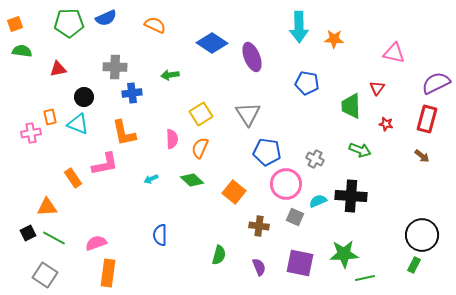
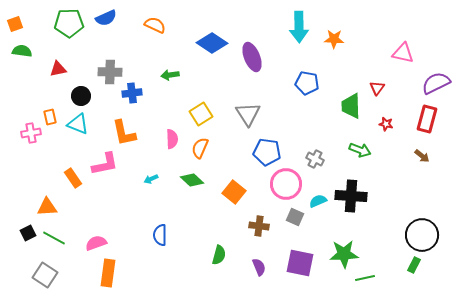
pink triangle at (394, 53): moved 9 px right
gray cross at (115, 67): moved 5 px left, 5 px down
black circle at (84, 97): moved 3 px left, 1 px up
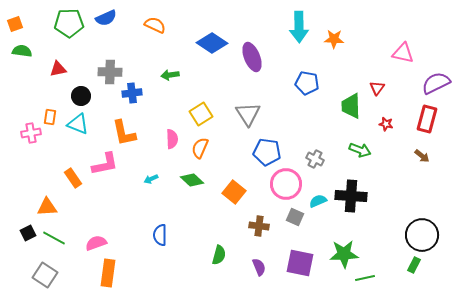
orange rectangle at (50, 117): rotated 21 degrees clockwise
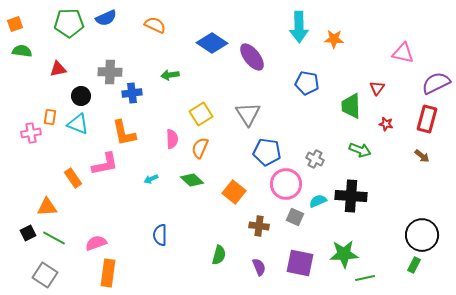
purple ellipse at (252, 57): rotated 16 degrees counterclockwise
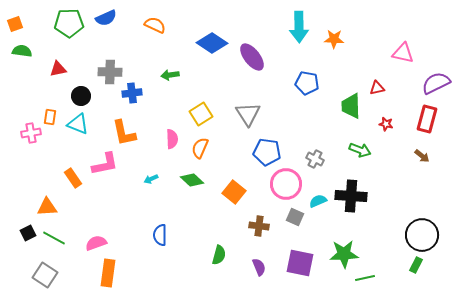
red triangle at (377, 88): rotated 42 degrees clockwise
green rectangle at (414, 265): moved 2 px right
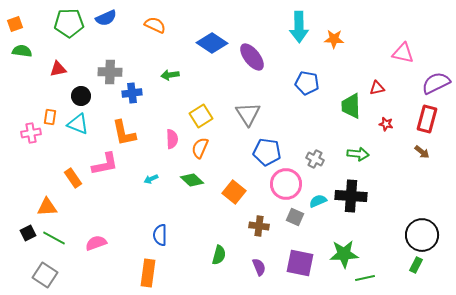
yellow square at (201, 114): moved 2 px down
green arrow at (360, 150): moved 2 px left, 4 px down; rotated 15 degrees counterclockwise
brown arrow at (422, 156): moved 4 px up
orange rectangle at (108, 273): moved 40 px right
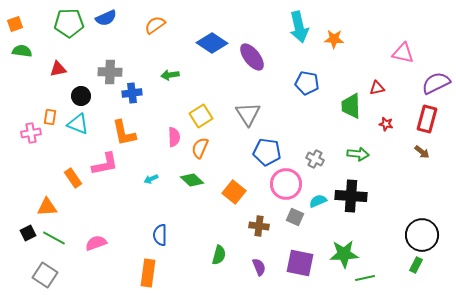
orange semicircle at (155, 25): rotated 60 degrees counterclockwise
cyan arrow at (299, 27): rotated 12 degrees counterclockwise
pink semicircle at (172, 139): moved 2 px right, 2 px up
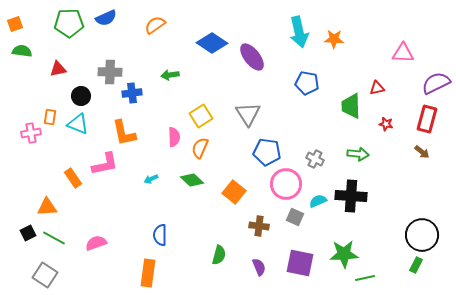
cyan arrow at (299, 27): moved 5 px down
pink triangle at (403, 53): rotated 10 degrees counterclockwise
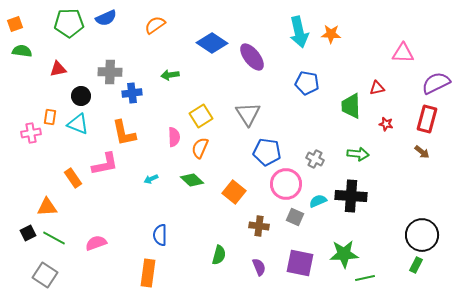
orange star at (334, 39): moved 3 px left, 5 px up
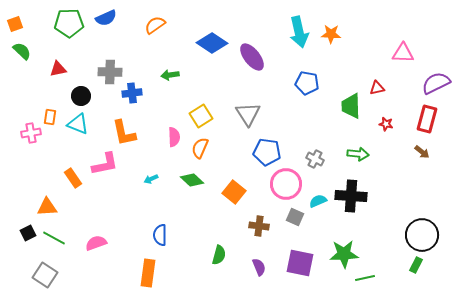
green semicircle at (22, 51): rotated 36 degrees clockwise
